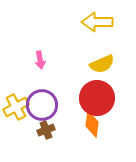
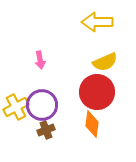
yellow semicircle: moved 3 px right, 2 px up
red circle: moved 6 px up
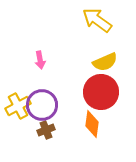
yellow arrow: moved 2 px up; rotated 36 degrees clockwise
red circle: moved 4 px right
yellow cross: moved 2 px right, 1 px up
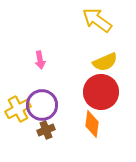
yellow cross: moved 3 px down
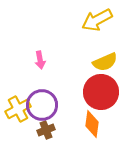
yellow arrow: rotated 64 degrees counterclockwise
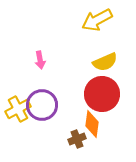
red circle: moved 1 px right, 2 px down
brown cross: moved 31 px right, 9 px down
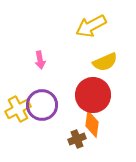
yellow arrow: moved 6 px left, 6 px down
red circle: moved 9 px left, 1 px down
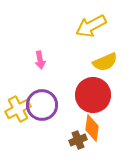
orange diamond: moved 4 px down
brown cross: moved 1 px right, 1 px down
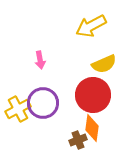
yellow semicircle: moved 1 px left, 2 px down
purple circle: moved 1 px right, 2 px up
